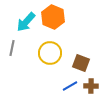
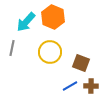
yellow circle: moved 1 px up
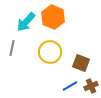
brown cross: rotated 24 degrees counterclockwise
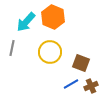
blue line: moved 1 px right, 2 px up
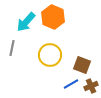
yellow circle: moved 3 px down
brown square: moved 1 px right, 2 px down
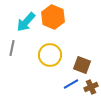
brown cross: moved 1 px down
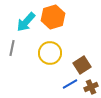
orange hexagon: rotated 20 degrees clockwise
yellow circle: moved 2 px up
brown square: rotated 36 degrees clockwise
blue line: moved 1 px left
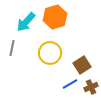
orange hexagon: moved 2 px right
